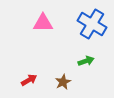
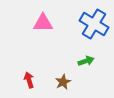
blue cross: moved 2 px right
red arrow: rotated 77 degrees counterclockwise
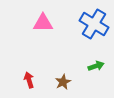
green arrow: moved 10 px right, 5 px down
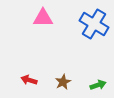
pink triangle: moved 5 px up
green arrow: moved 2 px right, 19 px down
red arrow: rotated 56 degrees counterclockwise
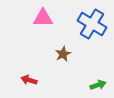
blue cross: moved 2 px left
brown star: moved 28 px up
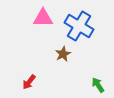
blue cross: moved 13 px left, 2 px down
red arrow: moved 2 px down; rotated 70 degrees counterclockwise
green arrow: rotated 105 degrees counterclockwise
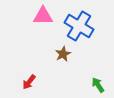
pink triangle: moved 2 px up
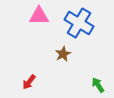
pink triangle: moved 4 px left
blue cross: moved 3 px up
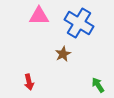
red arrow: rotated 49 degrees counterclockwise
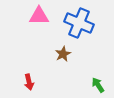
blue cross: rotated 8 degrees counterclockwise
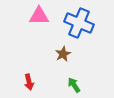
green arrow: moved 24 px left
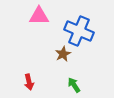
blue cross: moved 8 px down
